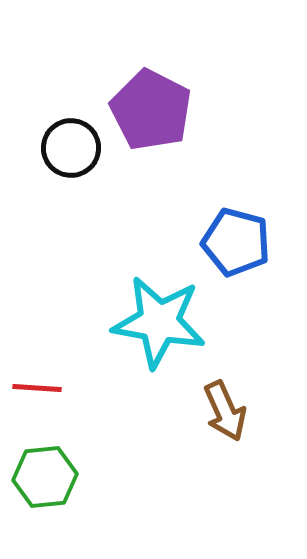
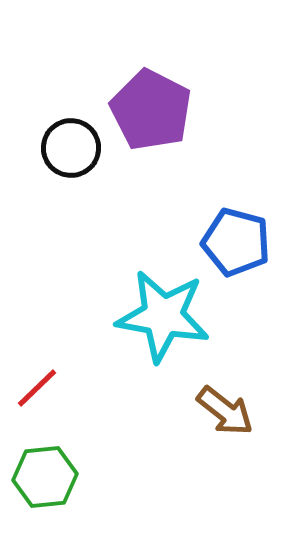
cyan star: moved 4 px right, 6 px up
red line: rotated 48 degrees counterclockwise
brown arrow: rotated 28 degrees counterclockwise
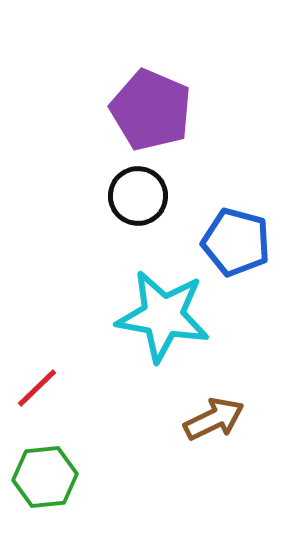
purple pentagon: rotated 4 degrees counterclockwise
black circle: moved 67 px right, 48 px down
brown arrow: moved 11 px left, 8 px down; rotated 64 degrees counterclockwise
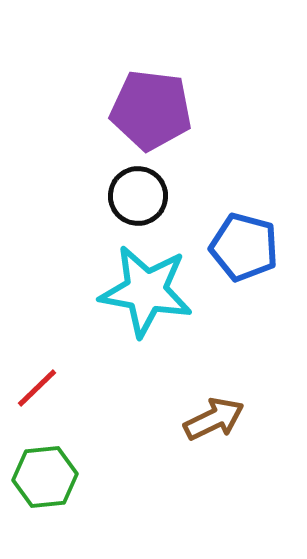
purple pentagon: rotated 16 degrees counterclockwise
blue pentagon: moved 8 px right, 5 px down
cyan star: moved 17 px left, 25 px up
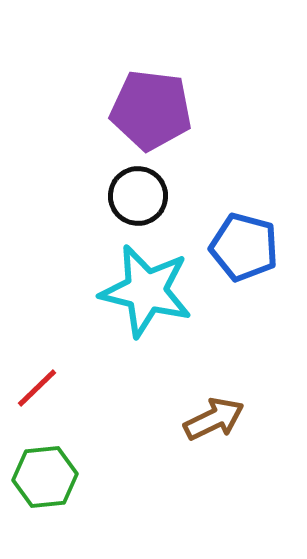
cyan star: rotated 4 degrees clockwise
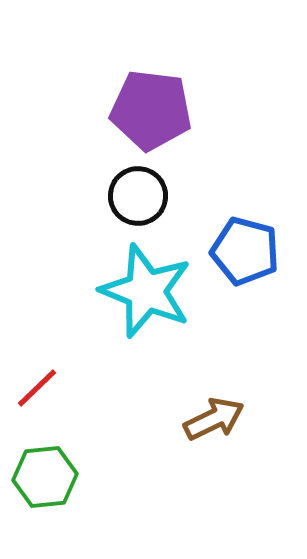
blue pentagon: moved 1 px right, 4 px down
cyan star: rotated 8 degrees clockwise
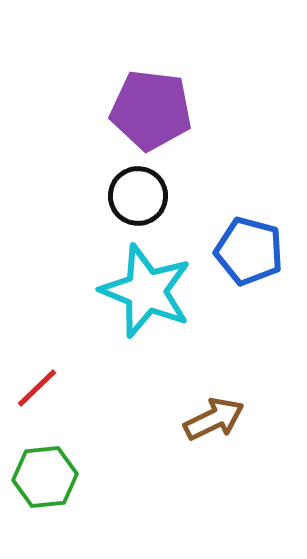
blue pentagon: moved 4 px right
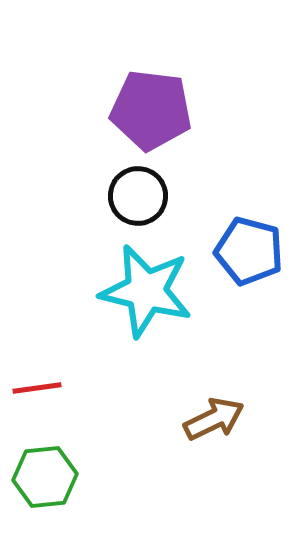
cyan star: rotated 8 degrees counterclockwise
red line: rotated 36 degrees clockwise
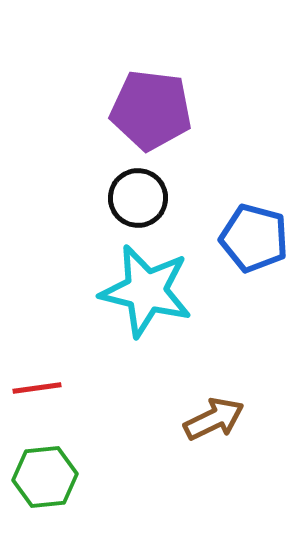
black circle: moved 2 px down
blue pentagon: moved 5 px right, 13 px up
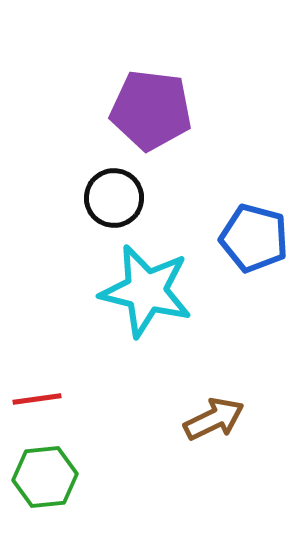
black circle: moved 24 px left
red line: moved 11 px down
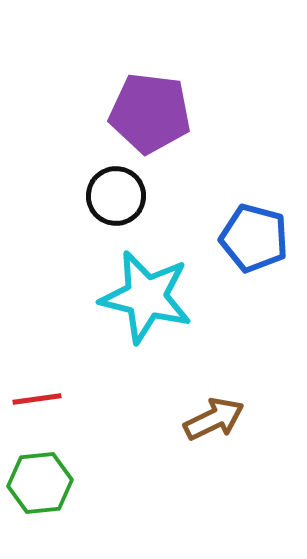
purple pentagon: moved 1 px left, 3 px down
black circle: moved 2 px right, 2 px up
cyan star: moved 6 px down
green hexagon: moved 5 px left, 6 px down
